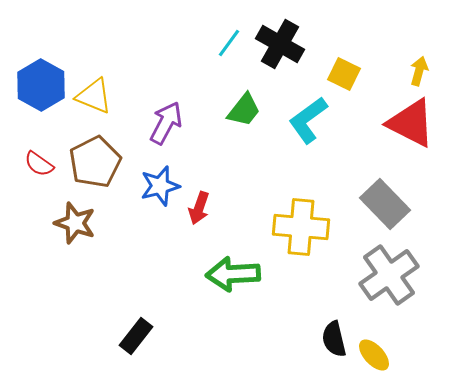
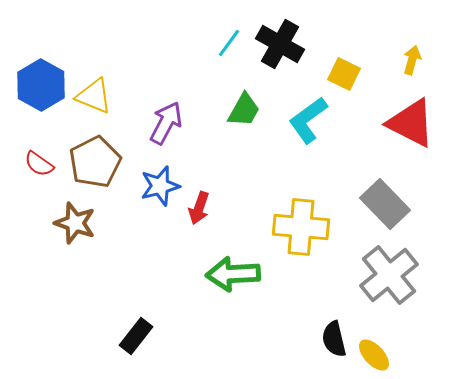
yellow arrow: moved 7 px left, 11 px up
green trapezoid: rotated 9 degrees counterclockwise
gray cross: rotated 4 degrees counterclockwise
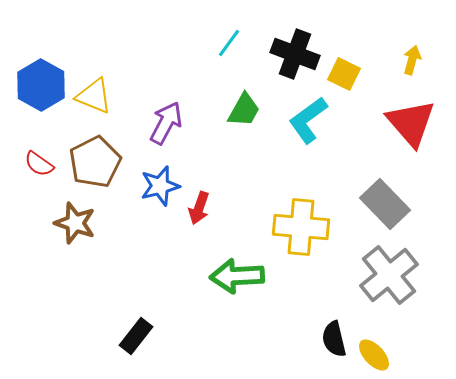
black cross: moved 15 px right, 10 px down; rotated 9 degrees counterclockwise
red triangle: rotated 22 degrees clockwise
green arrow: moved 4 px right, 2 px down
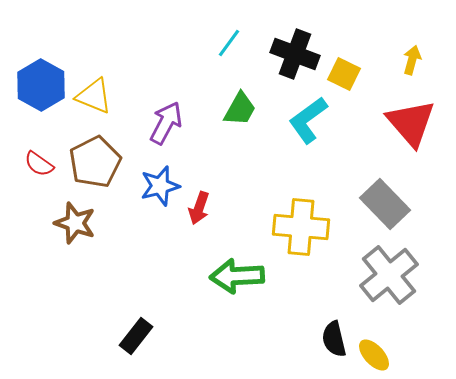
green trapezoid: moved 4 px left, 1 px up
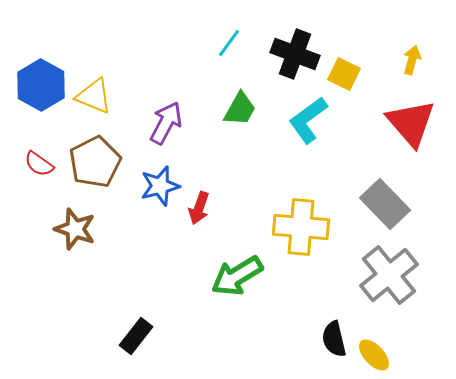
brown star: moved 6 px down
green arrow: rotated 28 degrees counterclockwise
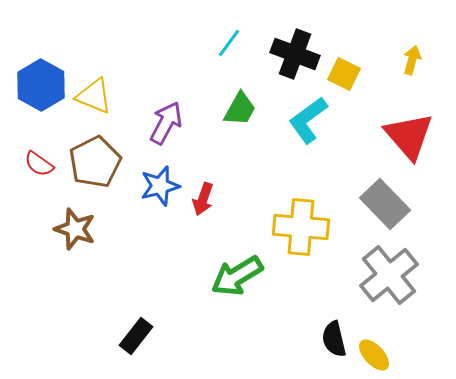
red triangle: moved 2 px left, 13 px down
red arrow: moved 4 px right, 9 px up
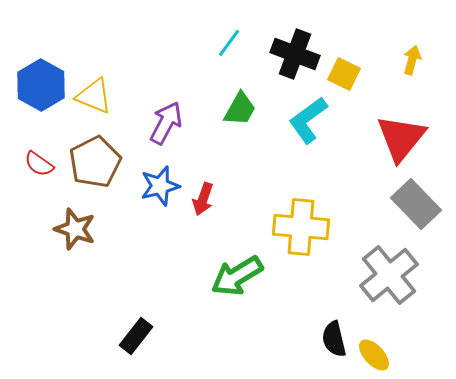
red triangle: moved 8 px left, 2 px down; rotated 20 degrees clockwise
gray rectangle: moved 31 px right
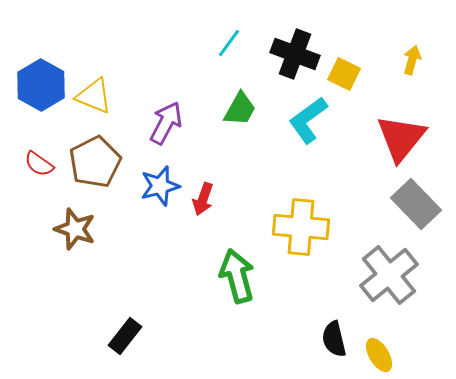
green arrow: rotated 106 degrees clockwise
black rectangle: moved 11 px left
yellow ellipse: moved 5 px right; rotated 12 degrees clockwise
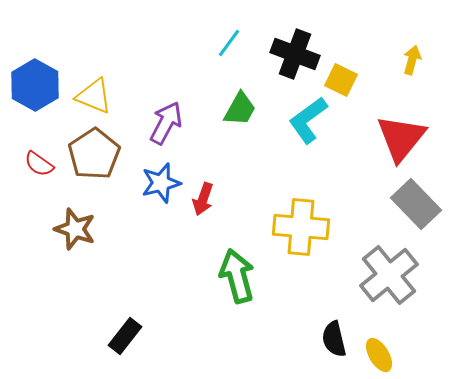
yellow square: moved 3 px left, 6 px down
blue hexagon: moved 6 px left
brown pentagon: moved 1 px left, 8 px up; rotated 6 degrees counterclockwise
blue star: moved 1 px right, 3 px up
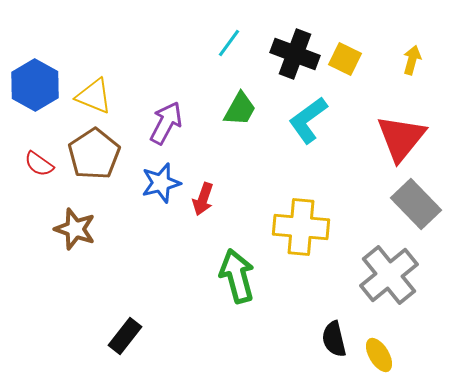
yellow square: moved 4 px right, 21 px up
